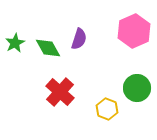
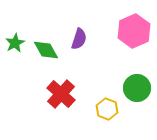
green diamond: moved 2 px left, 2 px down
red cross: moved 1 px right, 2 px down
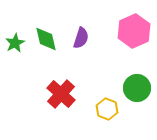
purple semicircle: moved 2 px right, 1 px up
green diamond: moved 11 px up; rotated 16 degrees clockwise
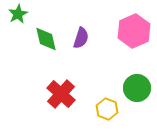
green star: moved 3 px right, 29 px up
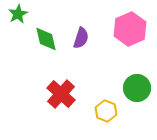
pink hexagon: moved 4 px left, 2 px up
yellow hexagon: moved 1 px left, 2 px down
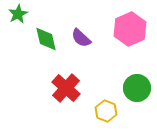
purple semicircle: rotated 115 degrees clockwise
red cross: moved 5 px right, 6 px up
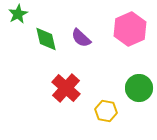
green circle: moved 2 px right
yellow hexagon: rotated 10 degrees counterclockwise
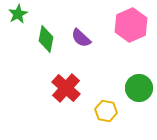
pink hexagon: moved 1 px right, 4 px up
green diamond: rotated 24 degrees clockwise
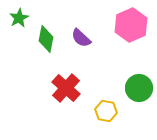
green star: moved 1 px right, 4 px down
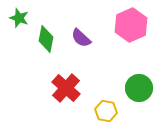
green star: rotated 24 degrees counterclockwise
